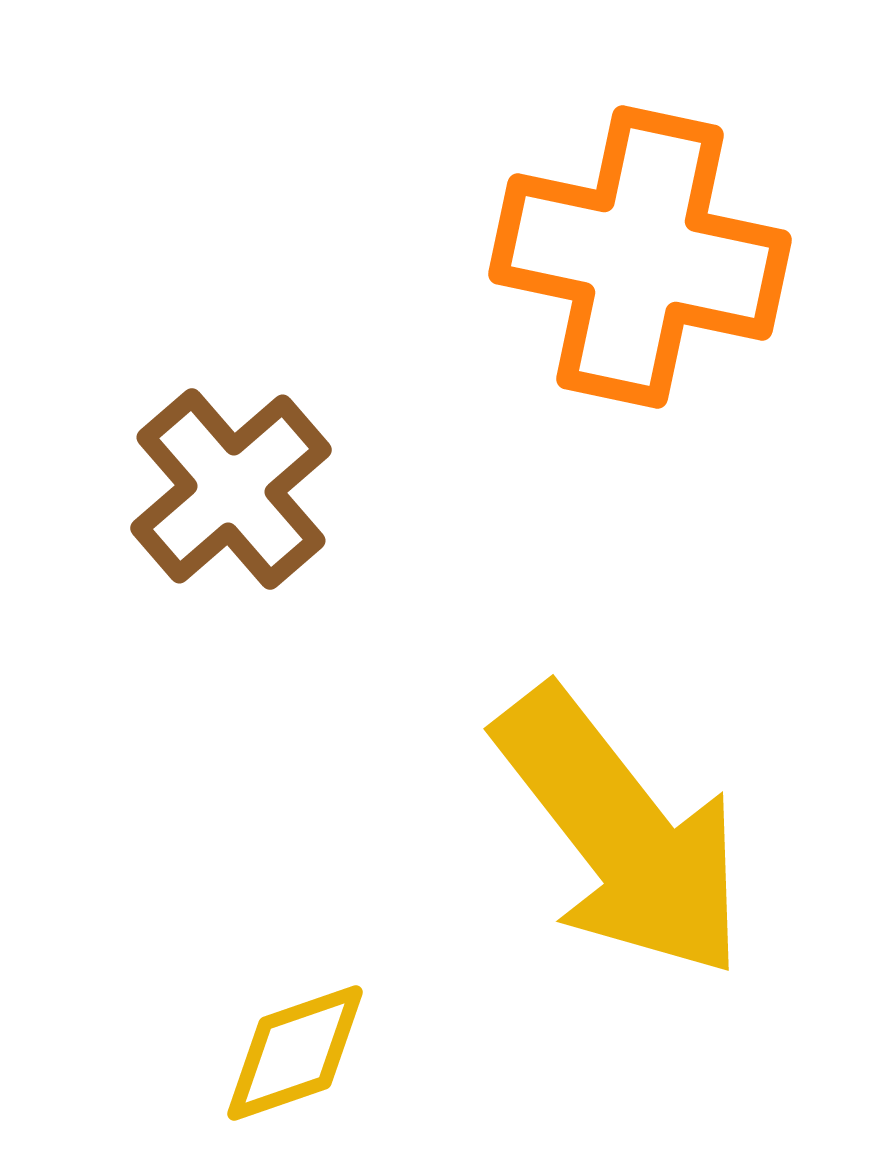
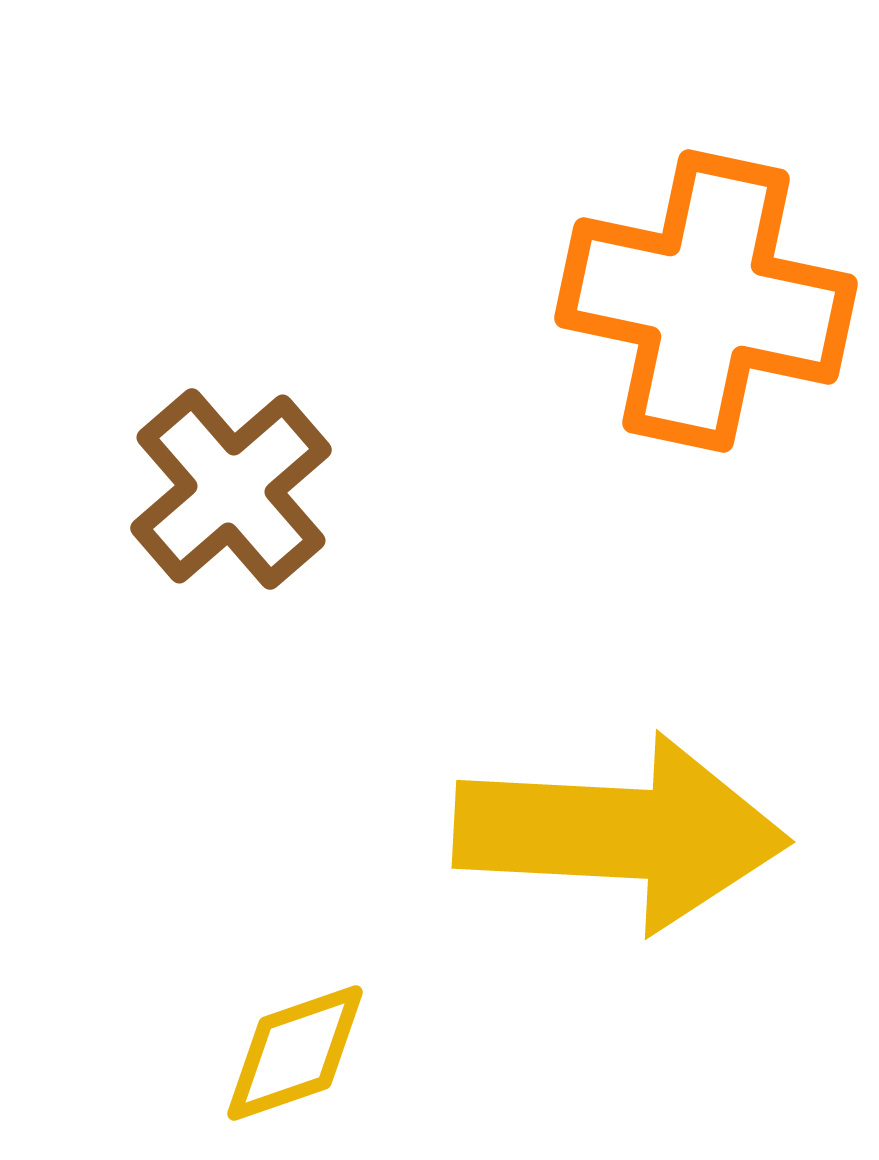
orange cross: moved 66 px right, 44 px down
yellow arrow: rotated 49 degrees counterclockwise
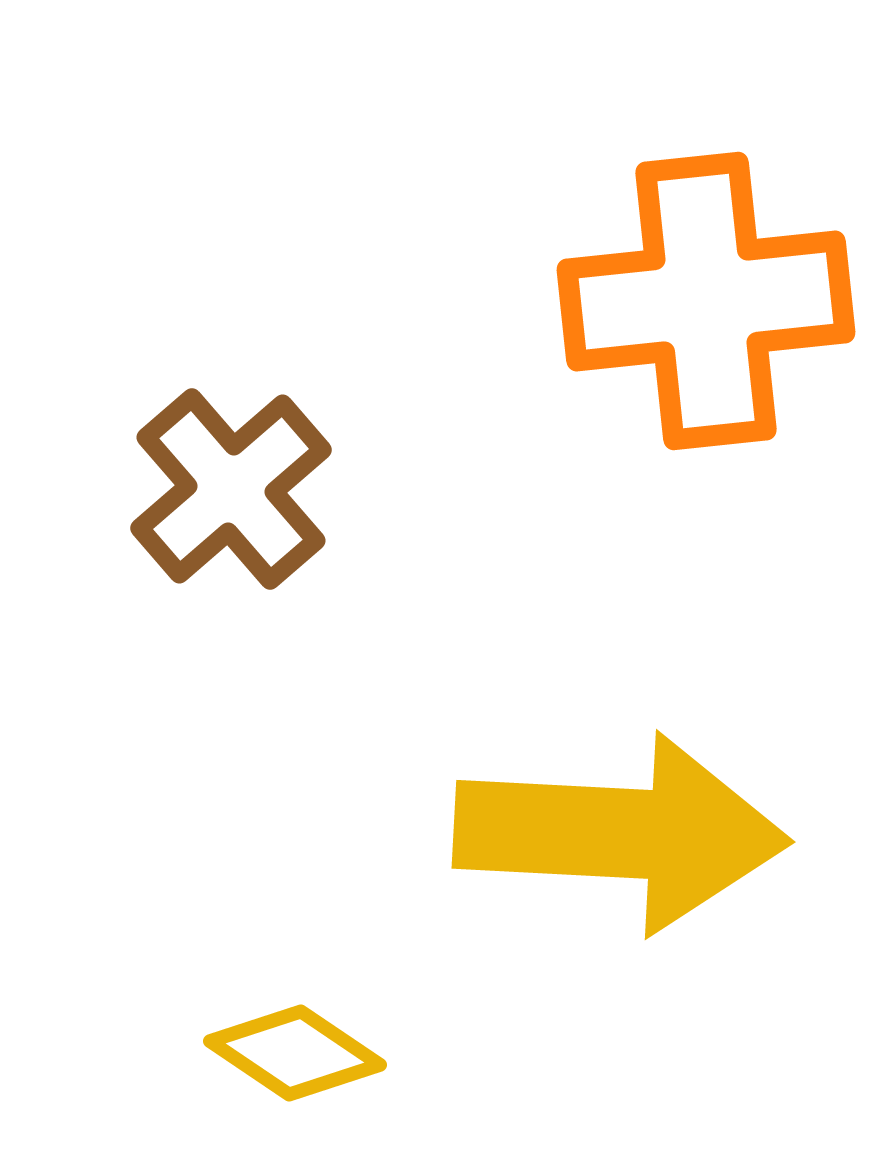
orange cross: rotated 18 degrees counterclockwise
yellow diamond: rotated 53 degrees clockwise
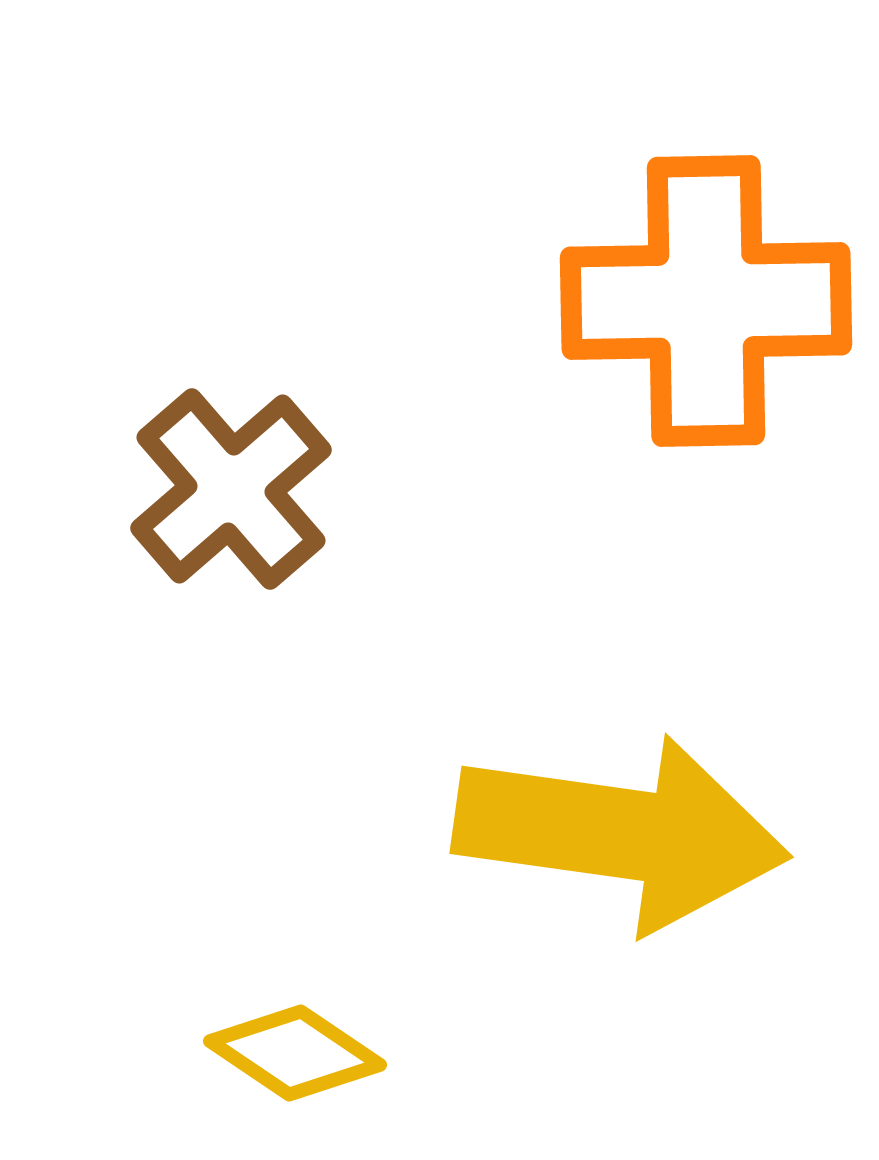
orange cross: rotated 5 degrees clockwise
yellow arrow: rotated 5 degrees clockwise
